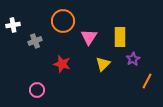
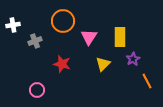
orange line: rotated 56 degrees counterclockwise
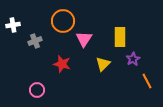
pink triangle: moved 5 px left, 2 px down
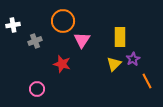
pink triangle: moved 2 px left, 1 px down
yellow triangle: moved 11 px right
pink circle: moved 1 px up
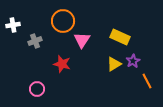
yellow rectangle: rotated 66 degrees counterclockwise
purple star: moved 2 px down
yellow triangle: rotated 14 degrees clockwise
